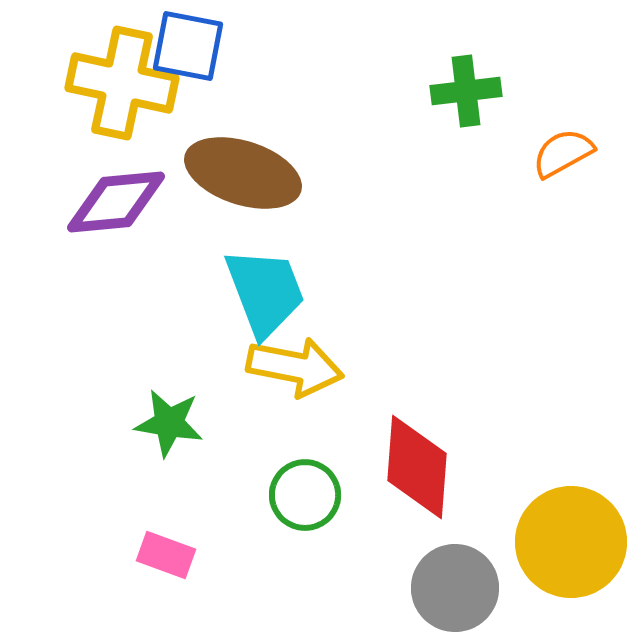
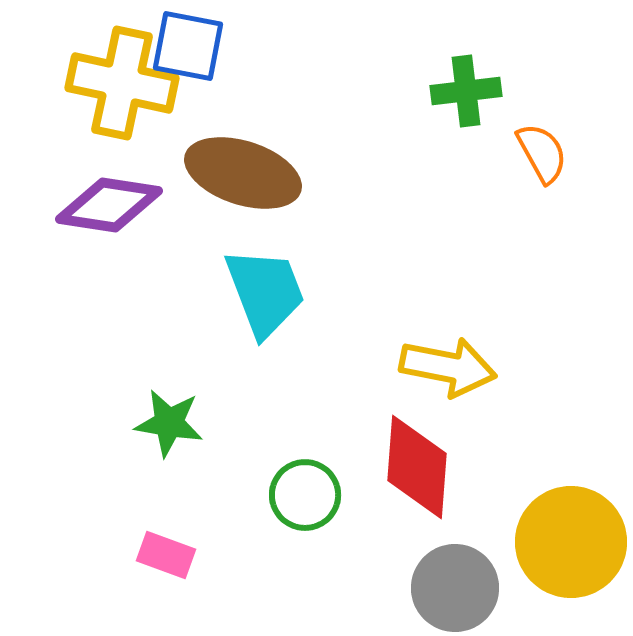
orange semicircle: moved 21 px left; rotated 90 degrees clockwise
purple diamond: moved 7 px left, 3 px down; rotated 14 degrees clockwise
yellow arrow: moved 153 px right
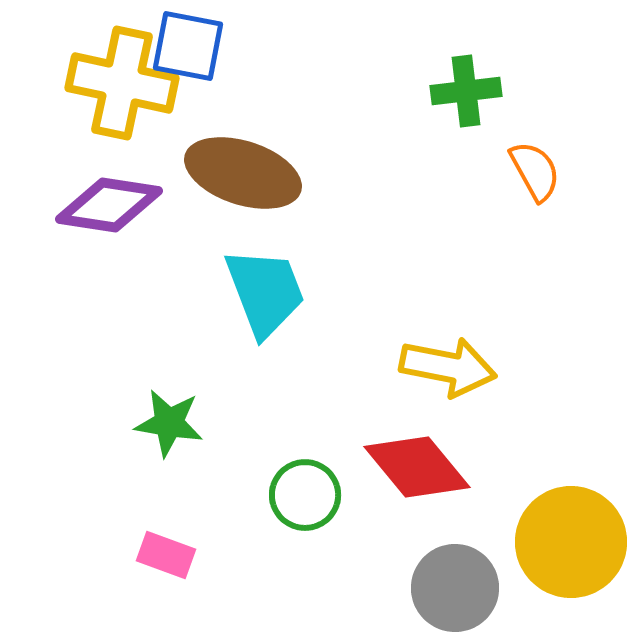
orange semicircle: moved 7 px left, 18 px down
red diamond: rotated 44 degrees counterclockwise
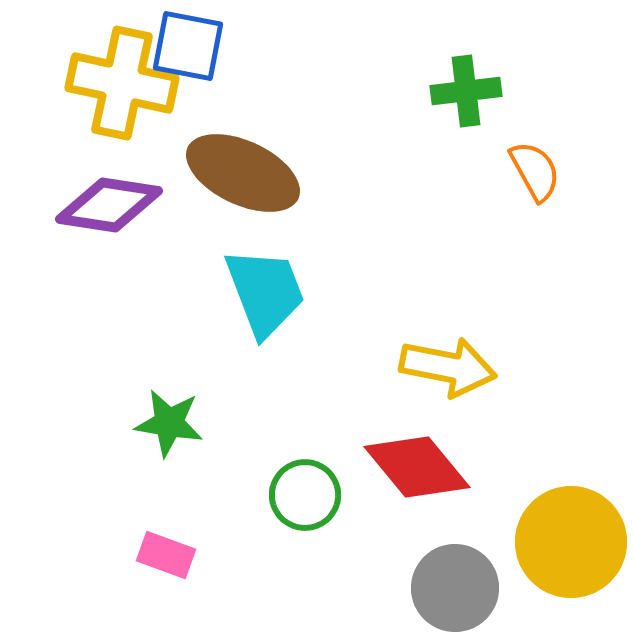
brown ellipse: rotated 7 degrees clockwise
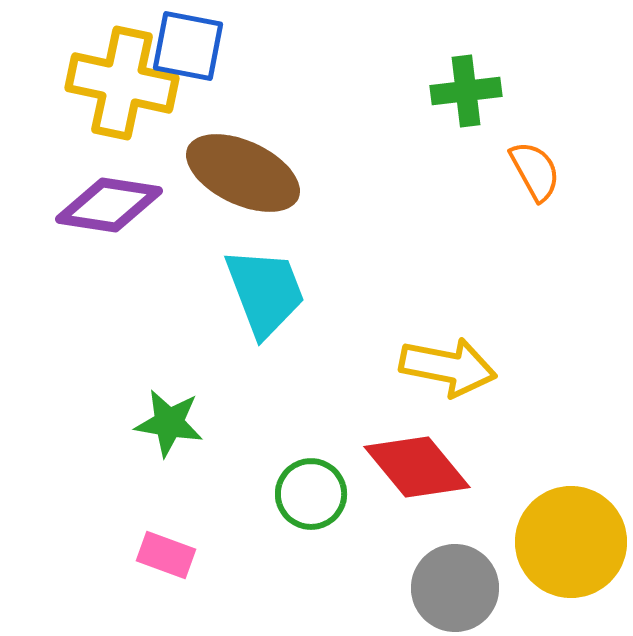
green circle: moved 6 px right, 1 px up
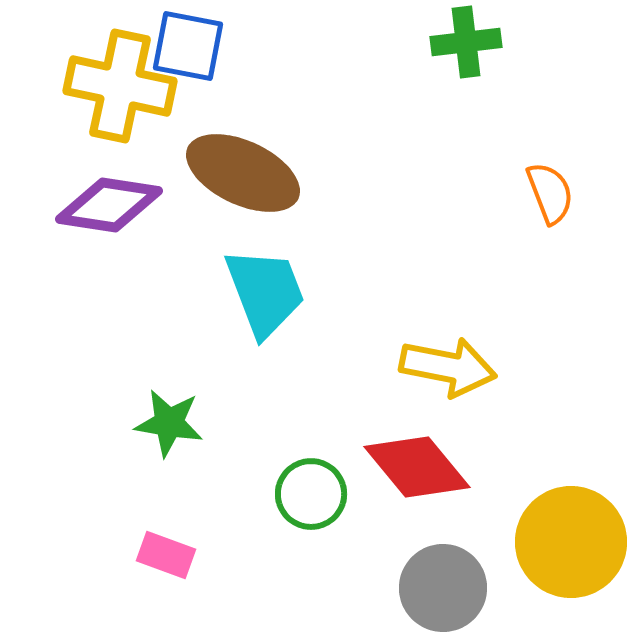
yellow cross: moved 2 px left, 3 px down
green cross: moved 49 px up
orange semicircle: moved 15 px right, 22 px down; rotated 8 degrees clockwise
gray circle: moved 12 px left
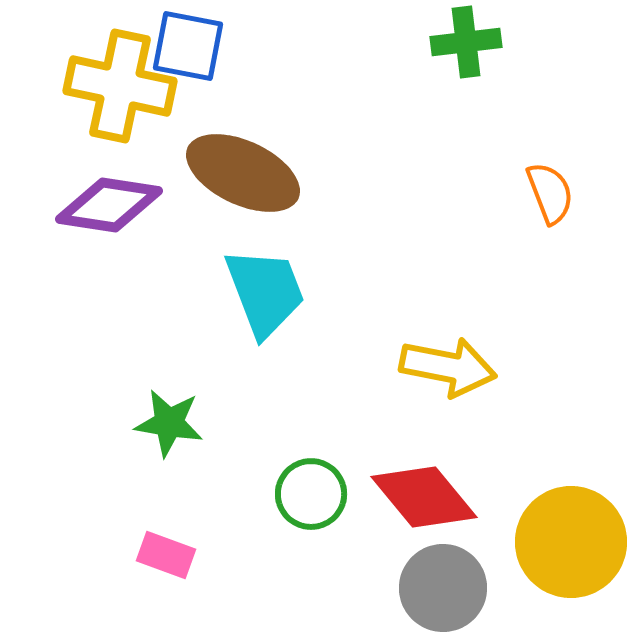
red diamond: moved 7 px right, 30 px down
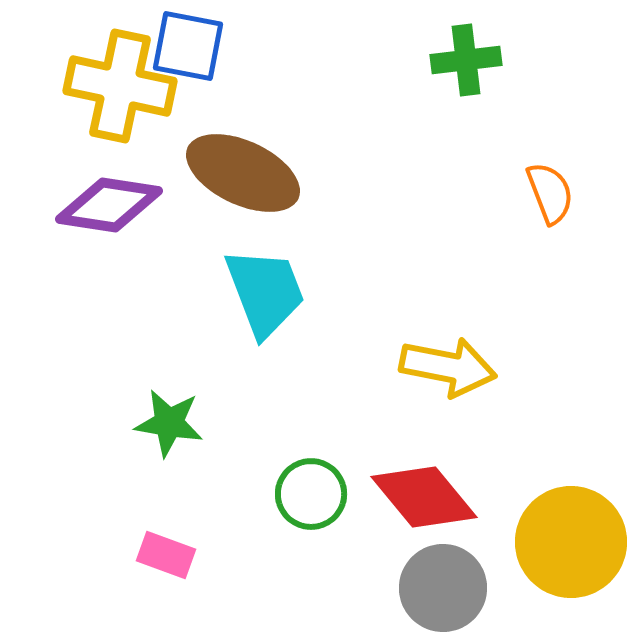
green cross: moved 18 px down
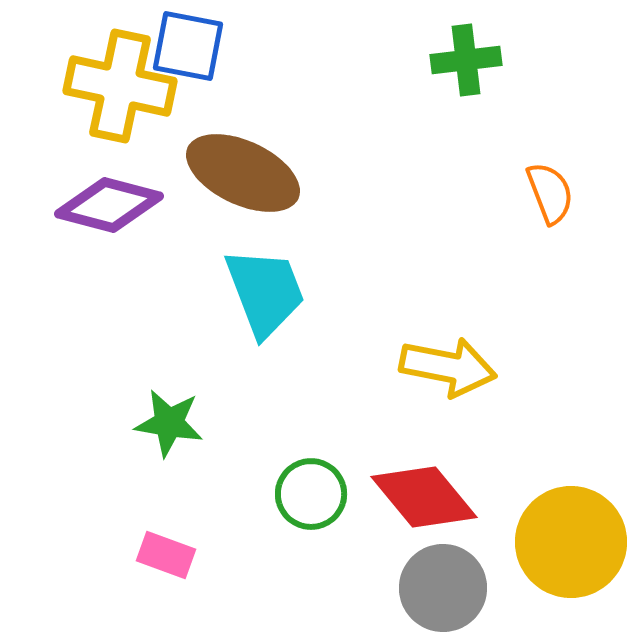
purple diamond: rotated 6 degrees clockwise
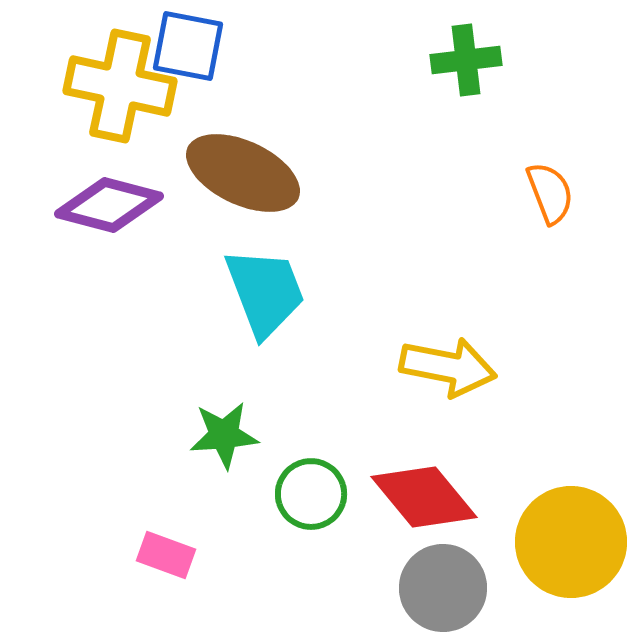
green star: moved 55 px right, 12 px down; rotated 14 degrees counterclockwise
